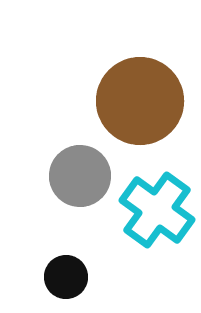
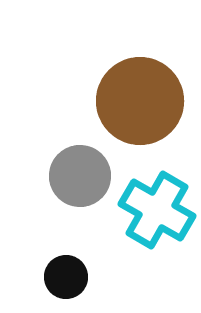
cyan cross: rotated 6 degrees counterclockwise
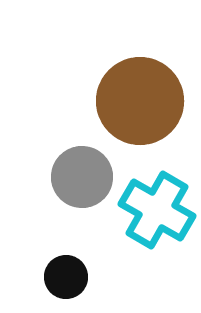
gray circle: moved 2 px right, 1 px down
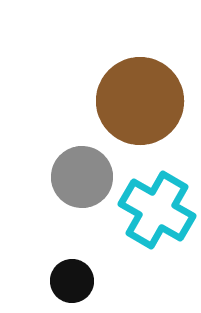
black circle: moved 6 px right, 4 px down
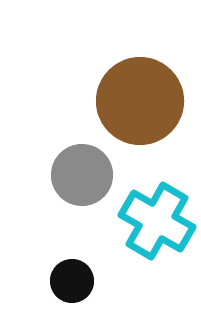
gray circle: moved 2 px up
cyan cross: moved 11 px down
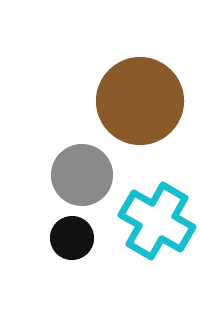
black circle: moved 43 px up
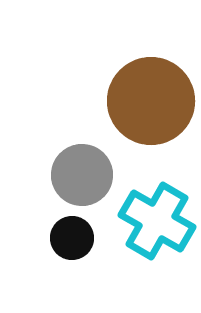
brown circle: moved 11 px right
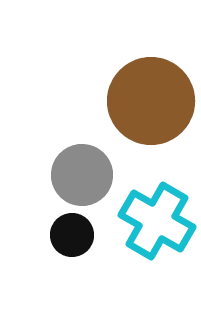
black circle: moved 3 px up
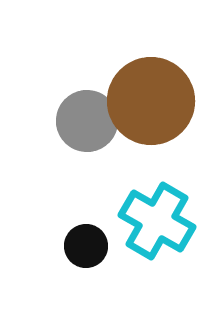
gray circle: moved 5 px right, 54 px up
black circle: moved 14 px right, 11 px down
